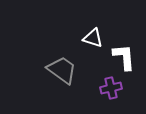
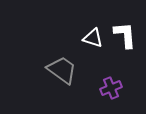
white L-shape: moved 1 px right, 22 px up
purple cross: rotated 10 degrees counterclockwise
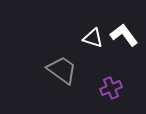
white L-shape: moved 1 px left; rotated 32 degrees counterclockwise
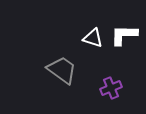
white L-shape: rotated 52 degrees counterclockwise
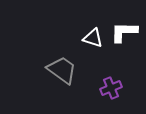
white L-shape: moved 3 px up
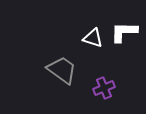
purple cross: moved 7 px left
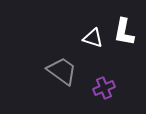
white L-shape: rotated 80 degrees counterclockwise
gray trapezoid: moved 1 px down
